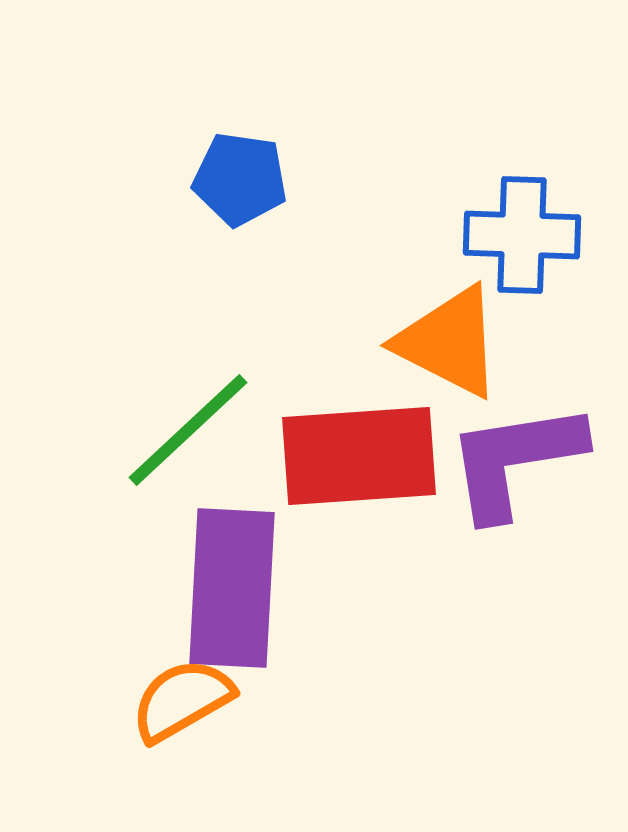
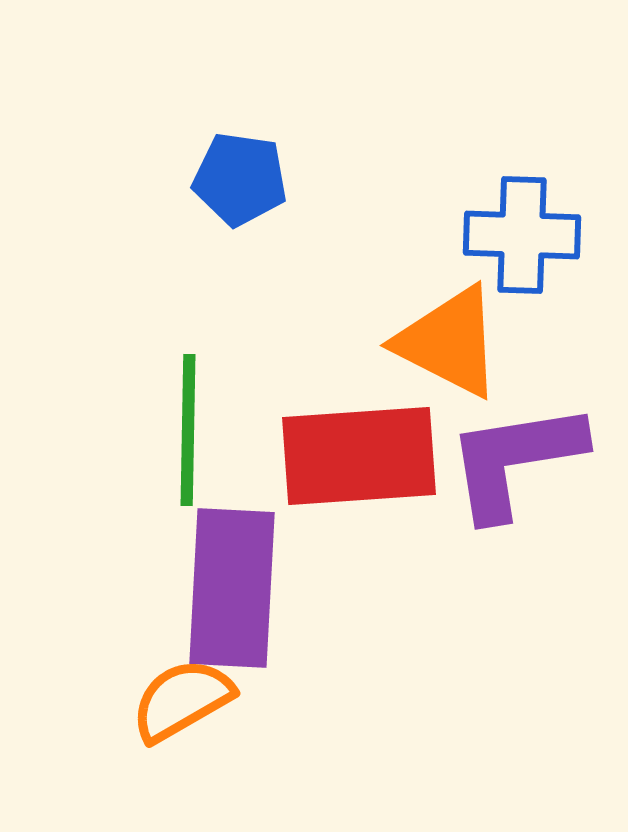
green line: rotated 46 degrees counterclockwise
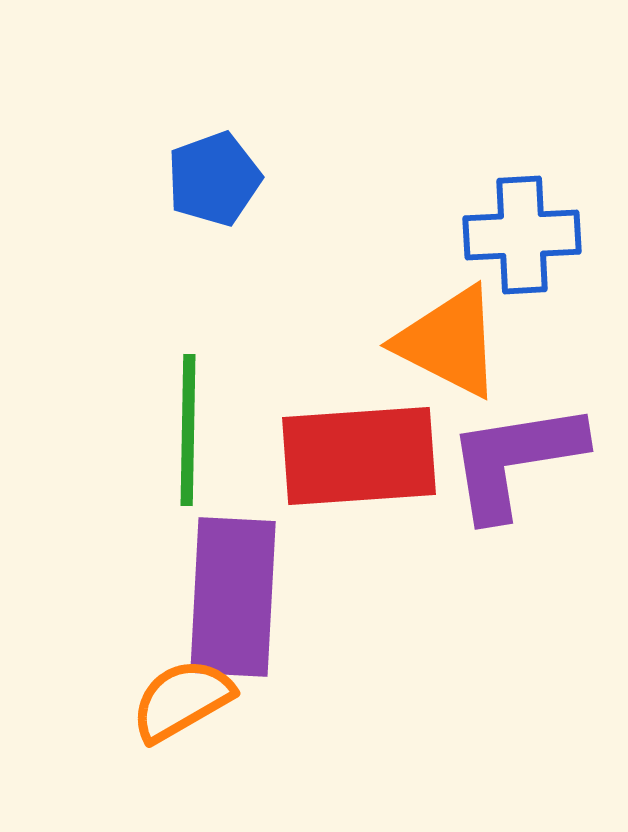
blue pentagon: moved 26 px left; rotated 28 degrees counterclockwise
blue cross: rotated 5 degrees counterclockwise
purple rectangle: moved 1 px right, 9 px down
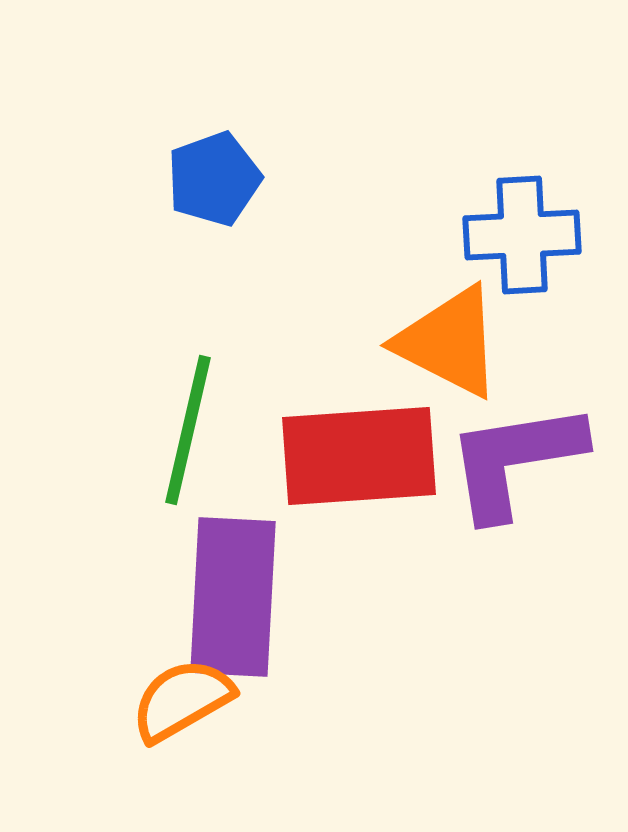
green line: rotated 12 degrees clockwise
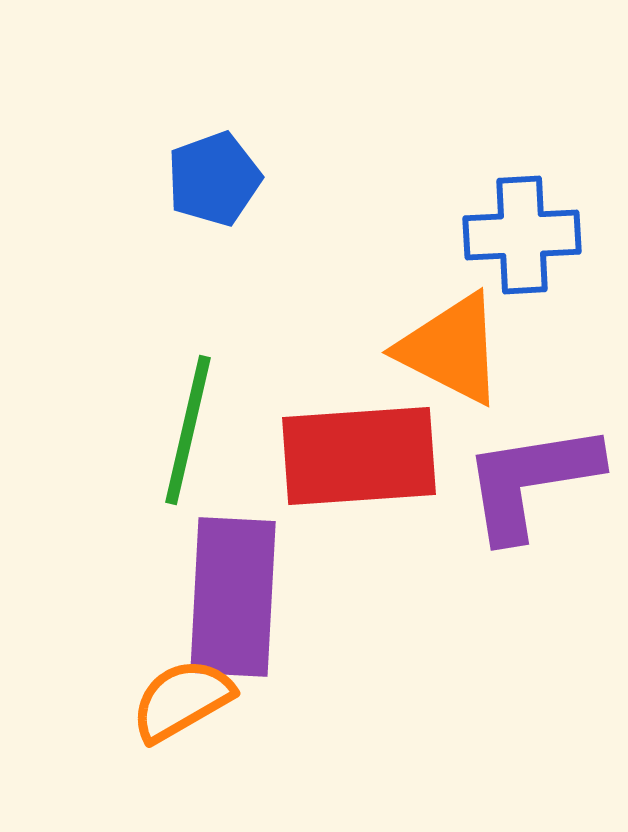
orange triangle: moved 2 px right, 7 px down
purple L-shape: moved 16 px right, 21 px down
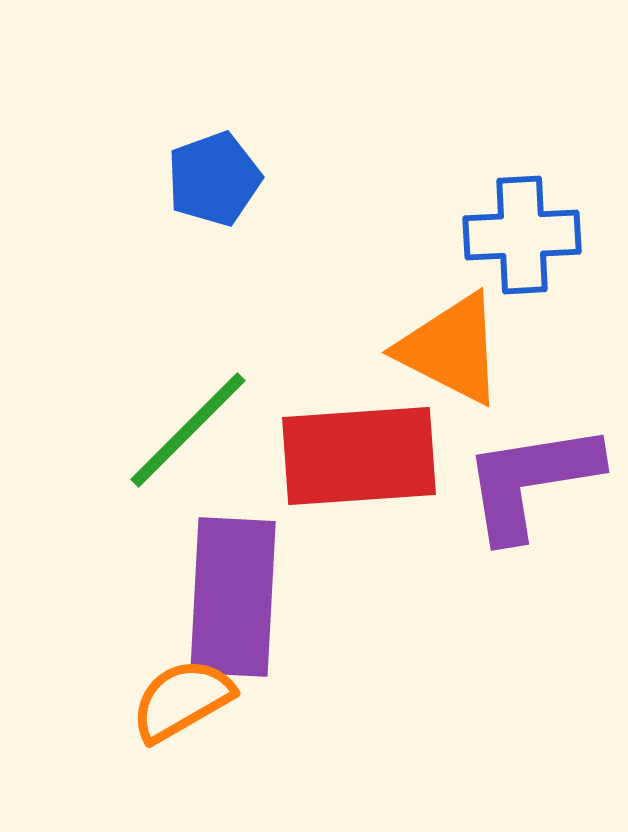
green line: rotated 32 degrees clockwise
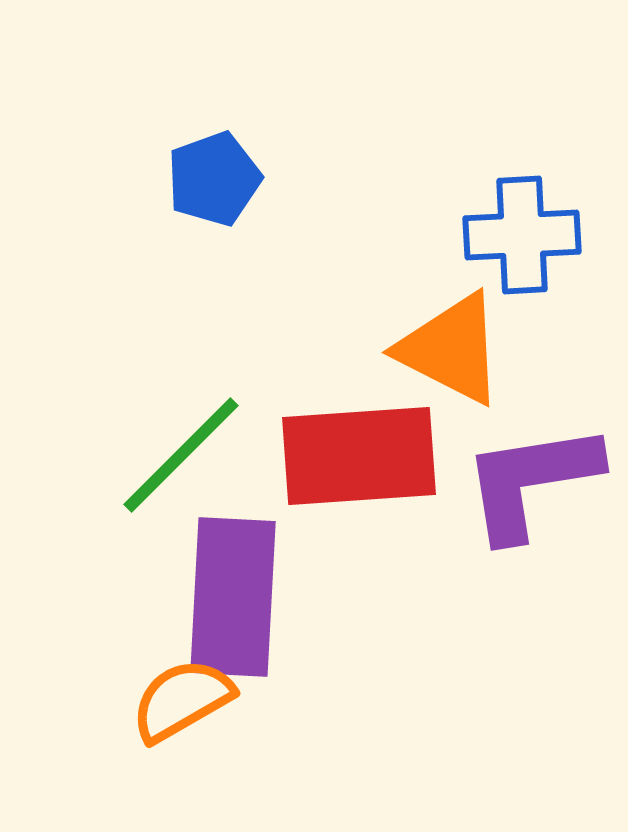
green line: moved 7 px left, 25 px down
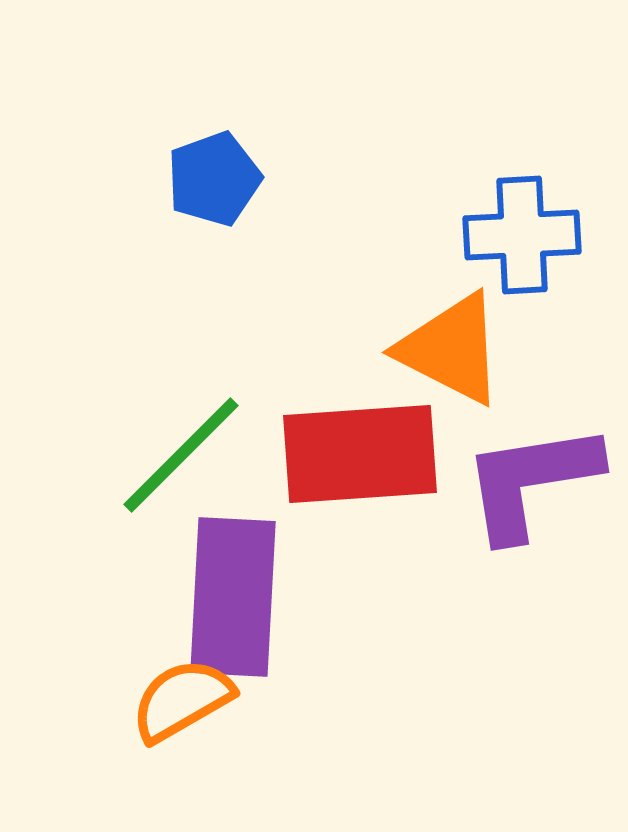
red rectangle: moved 1 px right, 2 px up
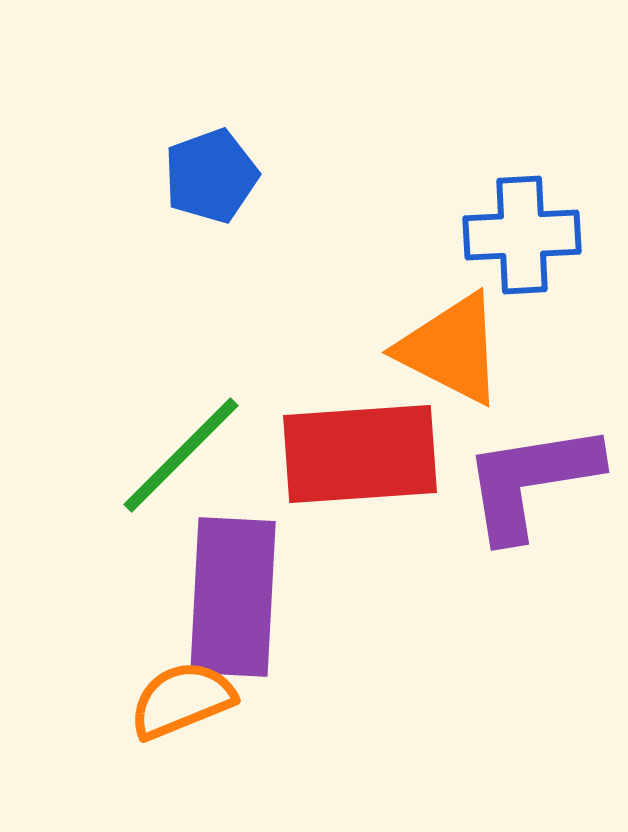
blue pentagon: moved 3 px left, 3 px up
orange semicircle: rotated 8 degrees clockwise
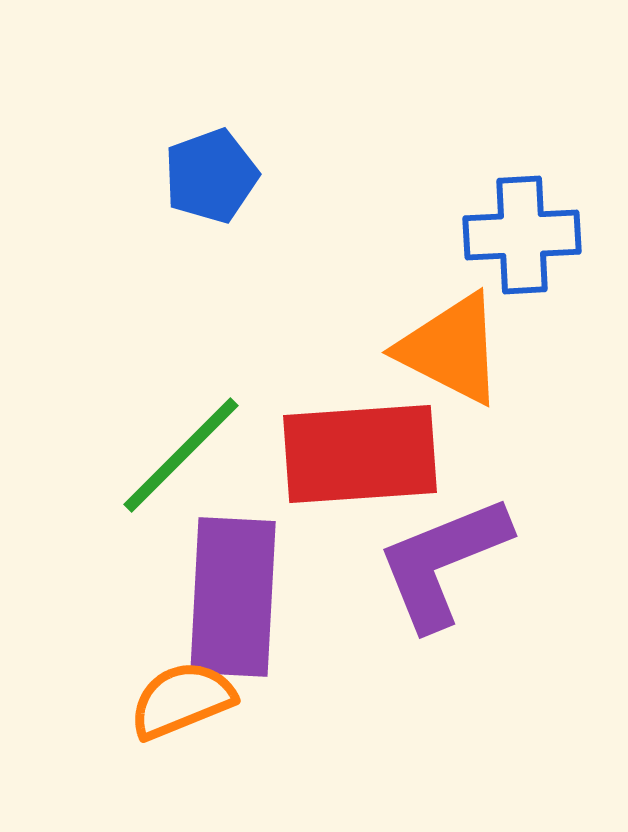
purple L-shape: moved 88 px left, 81 px down; rotated 13 degrees counterclockwise
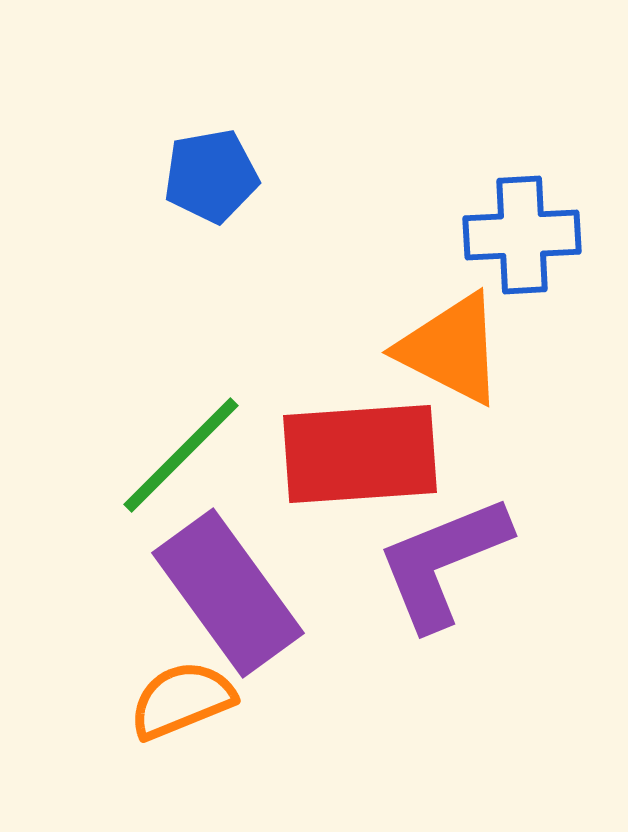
blue pentagon: rotated 10 degrees clockwise
purple rectangle: moved 5 px left, 4 px up; rotated 39 degrees counterclockwise
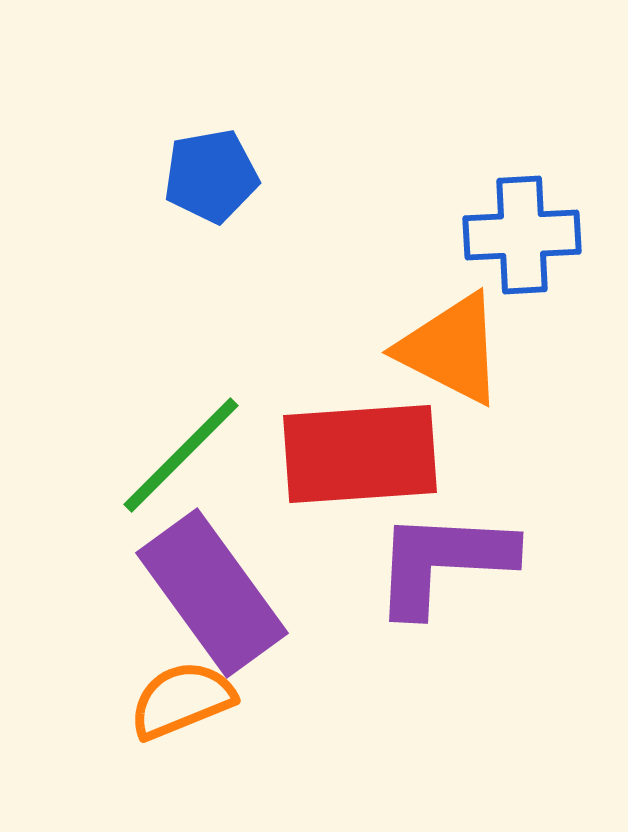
purple L-shape: rotated 25 degrees clockwise
purple rectangle: moved 16 px left
